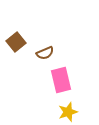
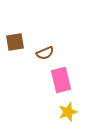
brown square: moved 1 px left; rotated 30 degrees clockwise
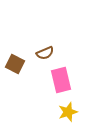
brown square: moved 22 px down; rotated 36 degrees clockwise
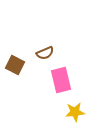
brown square: moved 1 px down
yellow star: moved 7 px right; rotated 12 degrees clockwise
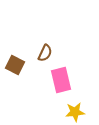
brown semicircle: rotated 42 degrees counterclockwise
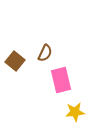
brown square: moved 4 px up; rotated 12 degrees clockwise
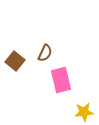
yellow star: moved 9 px right
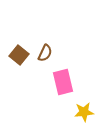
brown square: moved 4 px right, 6 px up
pink rectangle: moved 2 px right, 2 px down
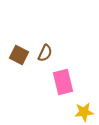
brown square: rotated 12 degrees counterclockwise
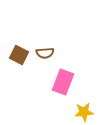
brown semicircle: rotated 60 degrees clockwise
pink rectangle: rotated 35 degrees clockwise
